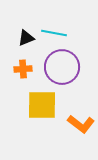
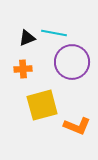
black triangle: moved 1 px right
purple circle: moved 10 px right, 5 px up
yellow square: rotated 16 degrees counterclockwise
orange L-shape: moved 4 px left, 2 px down; rotated 16 degrees counterclockwise
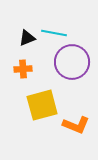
orange L-shape: moved 1 px left, 1 px up
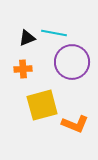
orange L-shape: moved 1 px left, 1 px up
